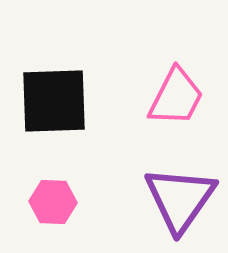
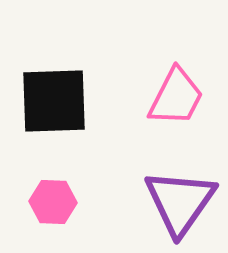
purple triangle: moved 3 px down
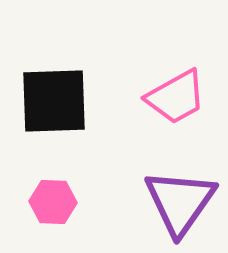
pink trapezoid: rotated 34 degrees clockwise
